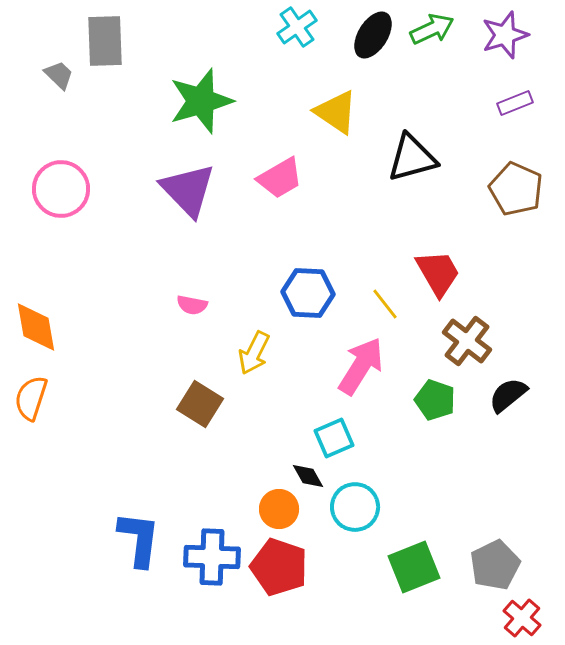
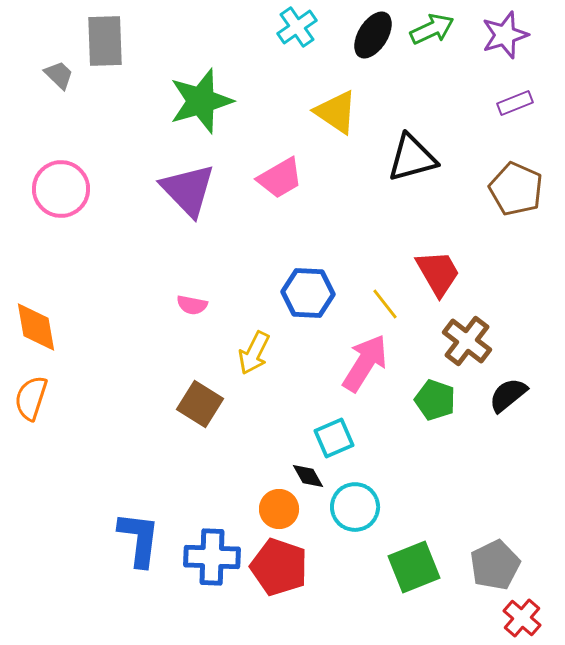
pink arrow: moved 4 px right, 3 px up
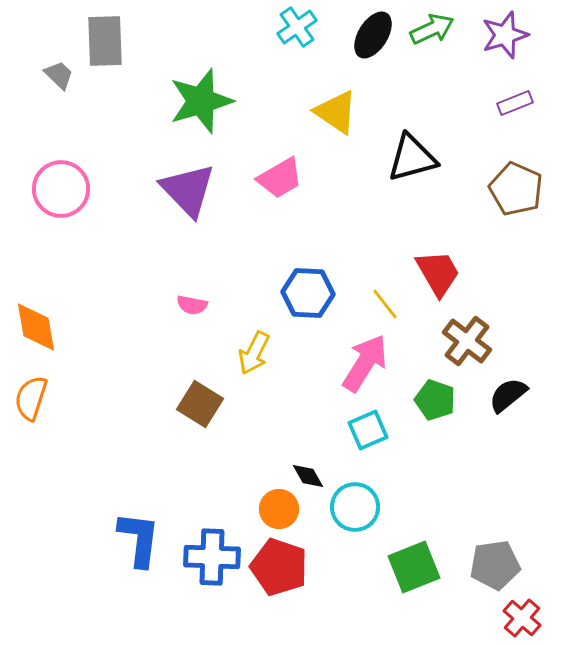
cyan square: moved 34 px right, 8 px up
gray pentagon: rotated 18 degrees clockwise
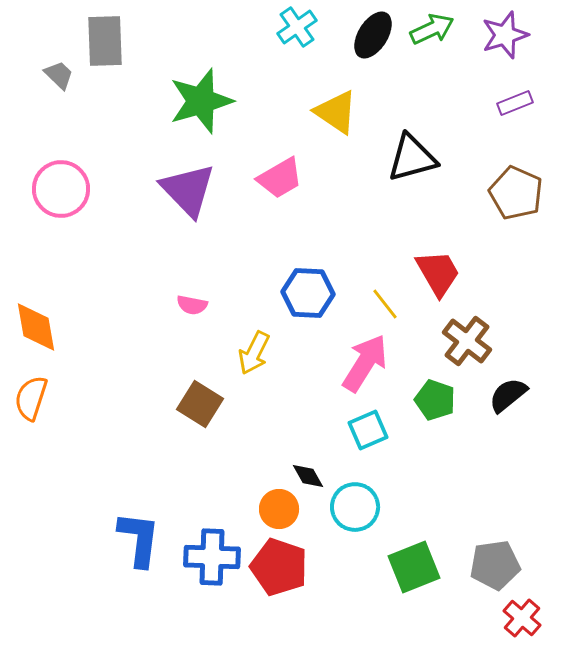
brown pentagon: moved 4 px down
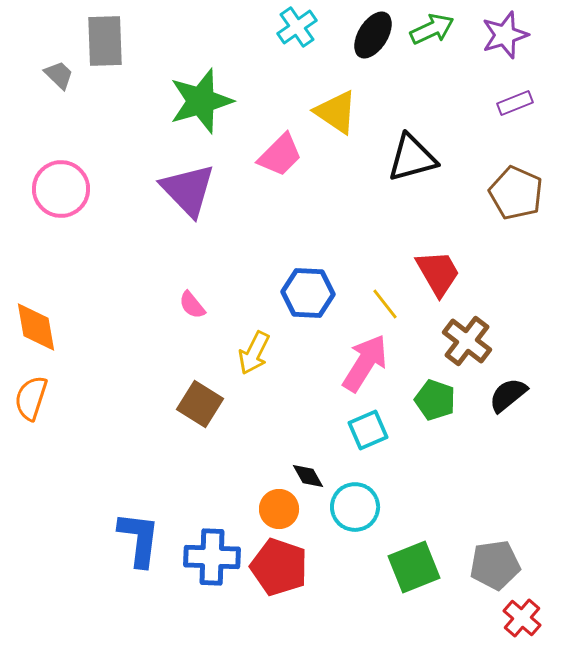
pink trapezoid: moved 23 px up; rotated 15 degrees counterclockwise
pink semicircle: rotated 40 degrees clockwise
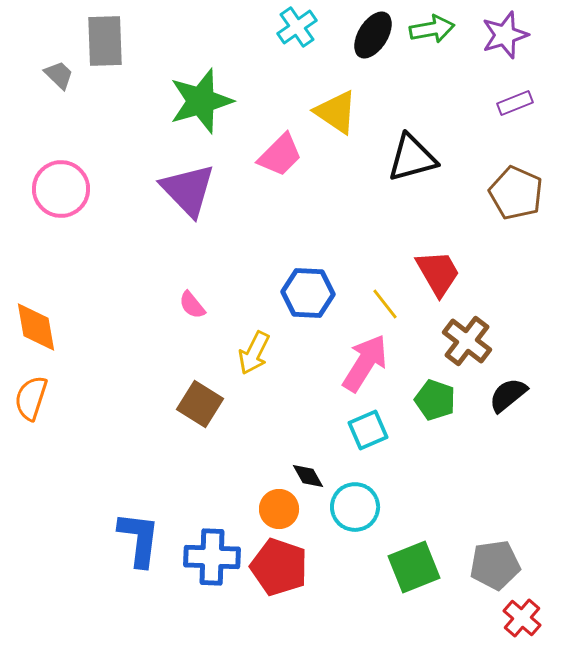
green arrow: rotated 15 degrees clockwise
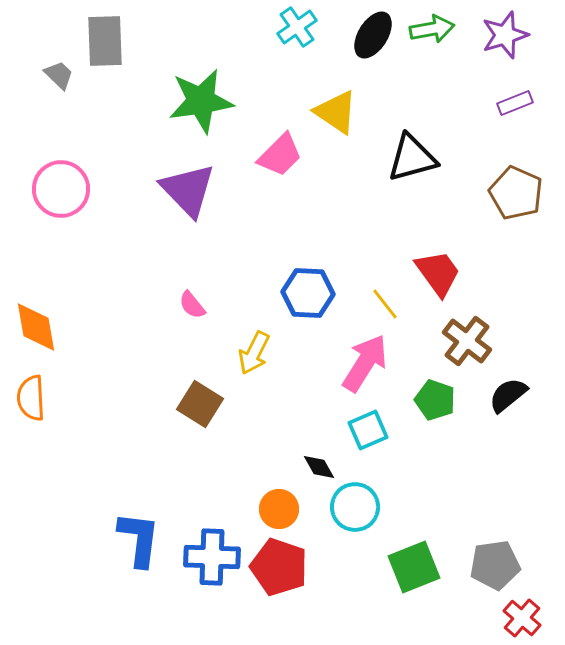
green star: rotated 8 degrees clockwise
red trapezoid: rotated 6 degrees counterclockwise
orange semicircle: rotated 21 degrees counterclockwise
black diamond: moved 11 px right, 9 px up
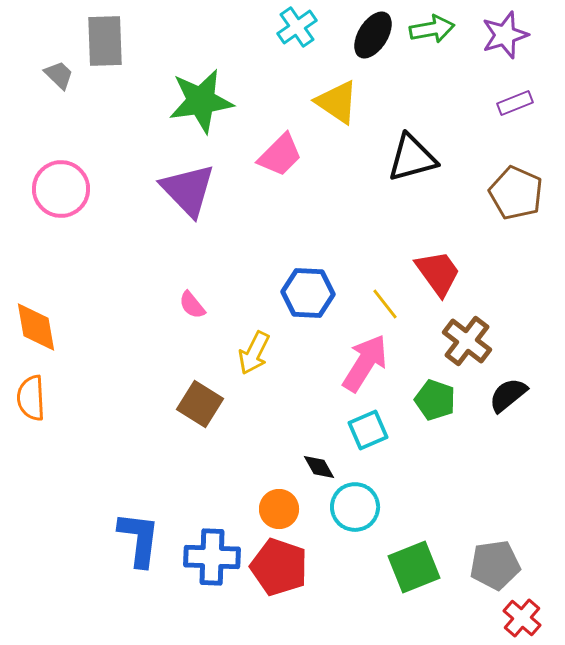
yellow triangle: moved 1 px right, 10 px up
